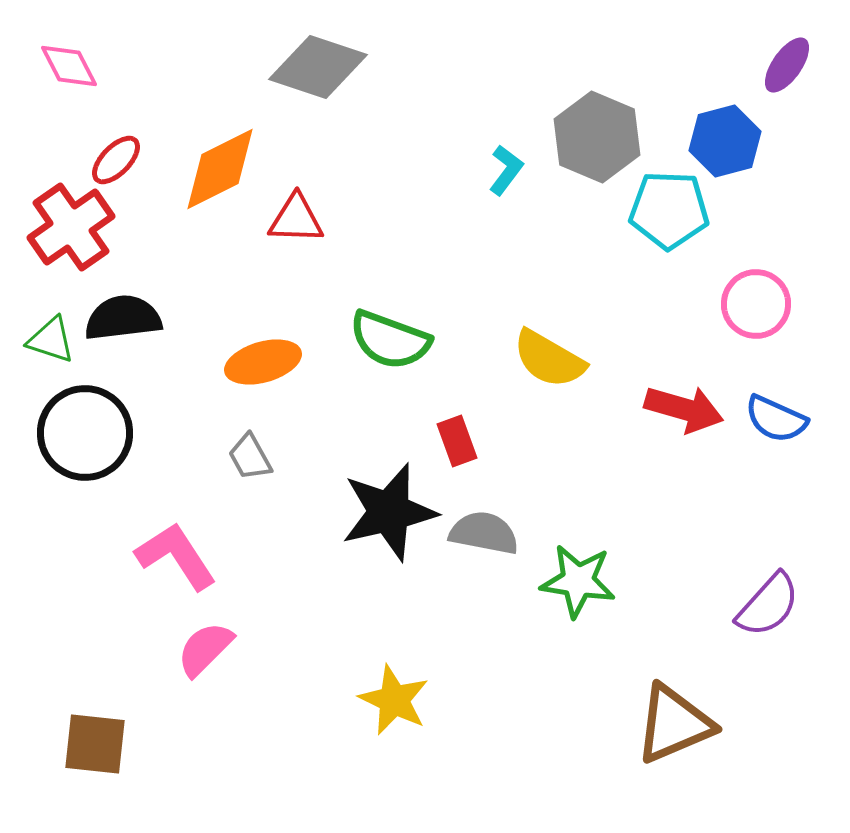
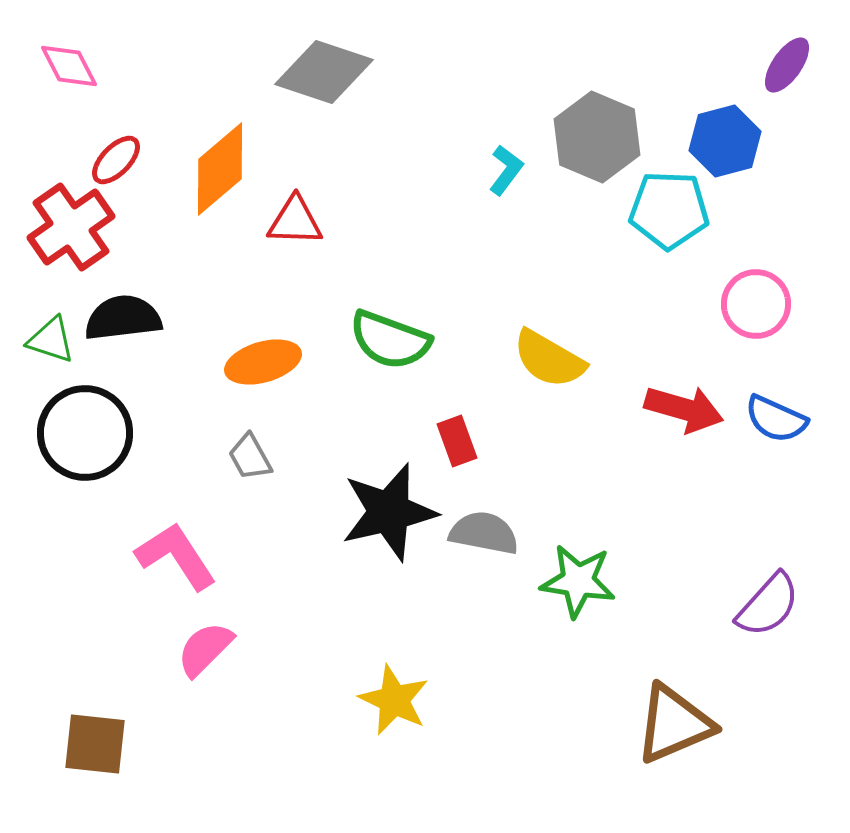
gray diamond: moved 6 px right, 5 px down
orange diamond: rotated 14 degrees counterclockwise
red triangle: moved 1 px left, 2 px down
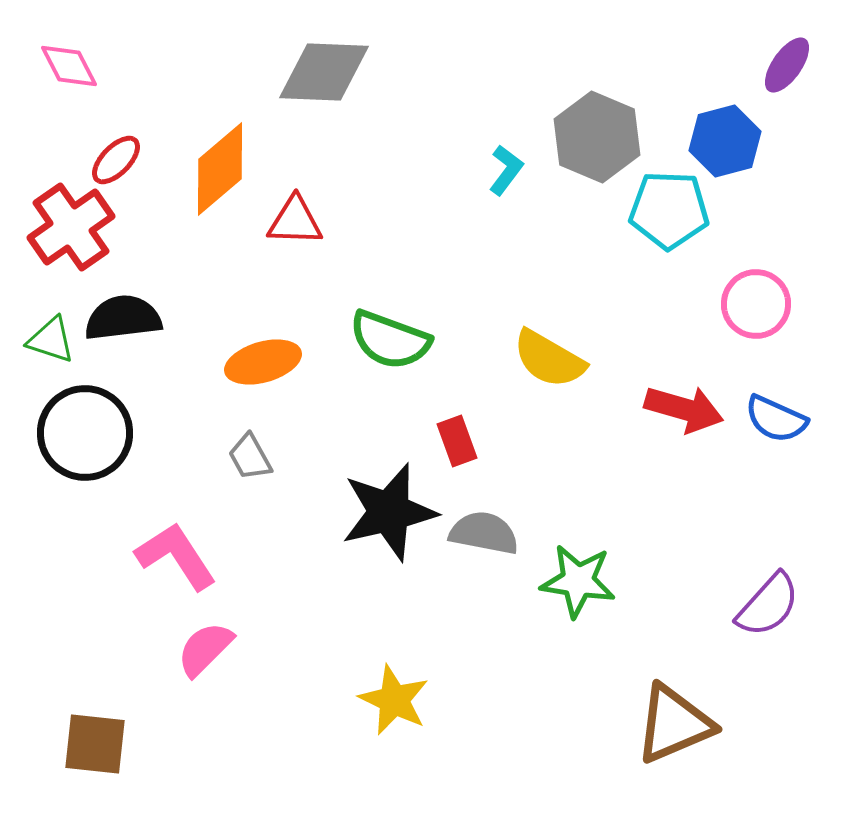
gray diamond: rotated 16 degrees counterclockwise
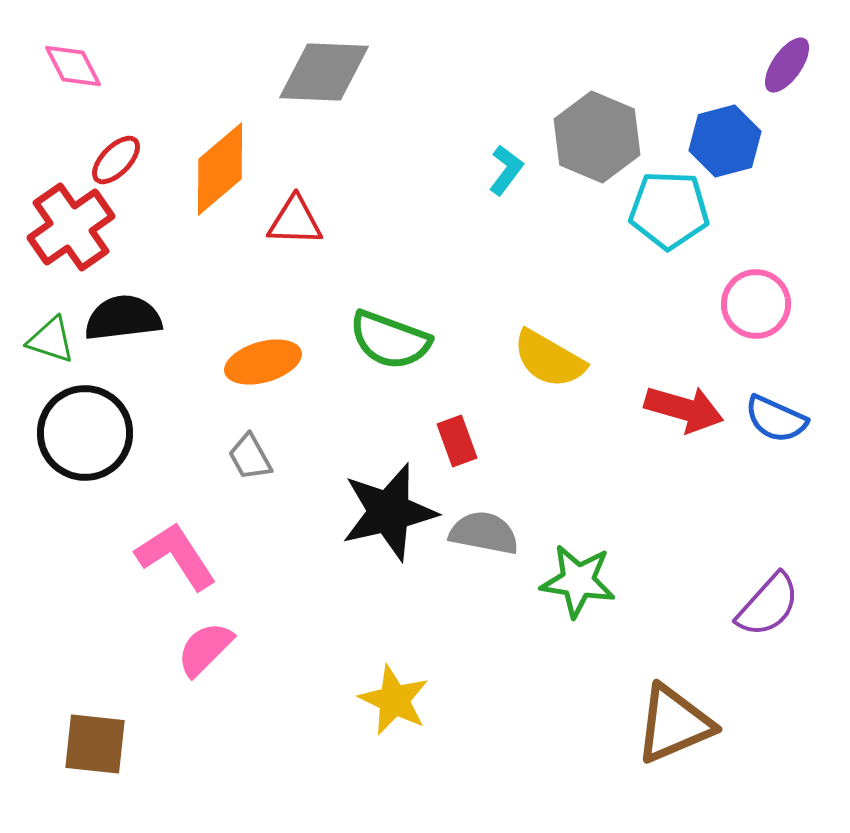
pink diamond: moved 4 px right
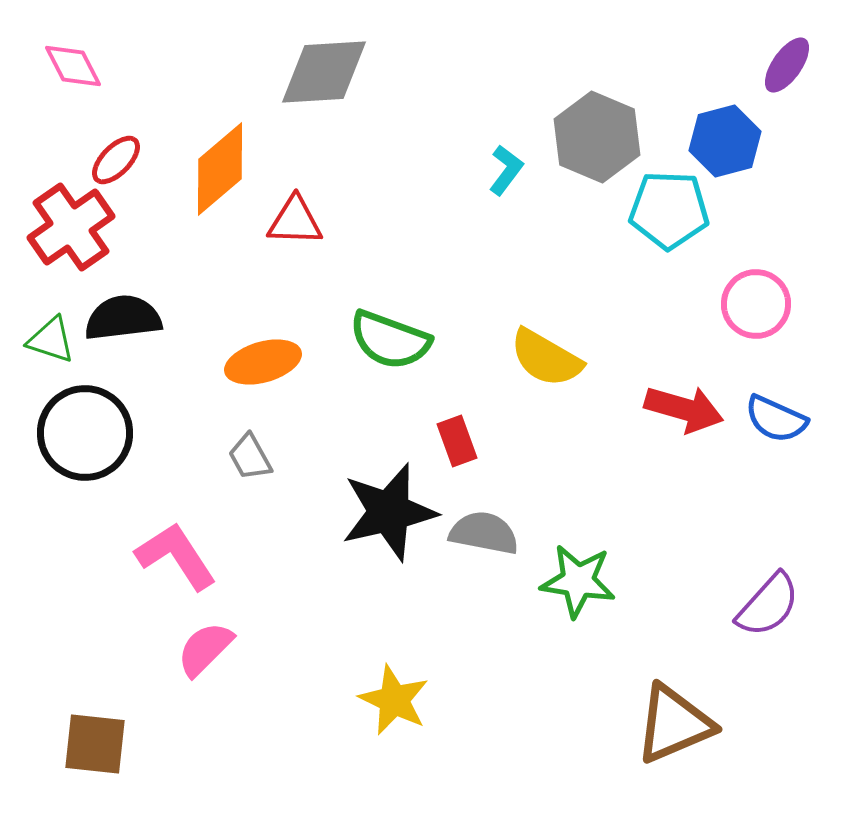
gray diamond: rotated 6 degrees counterclockwise
yellow semicircle: moved 3 px left, 1 px up
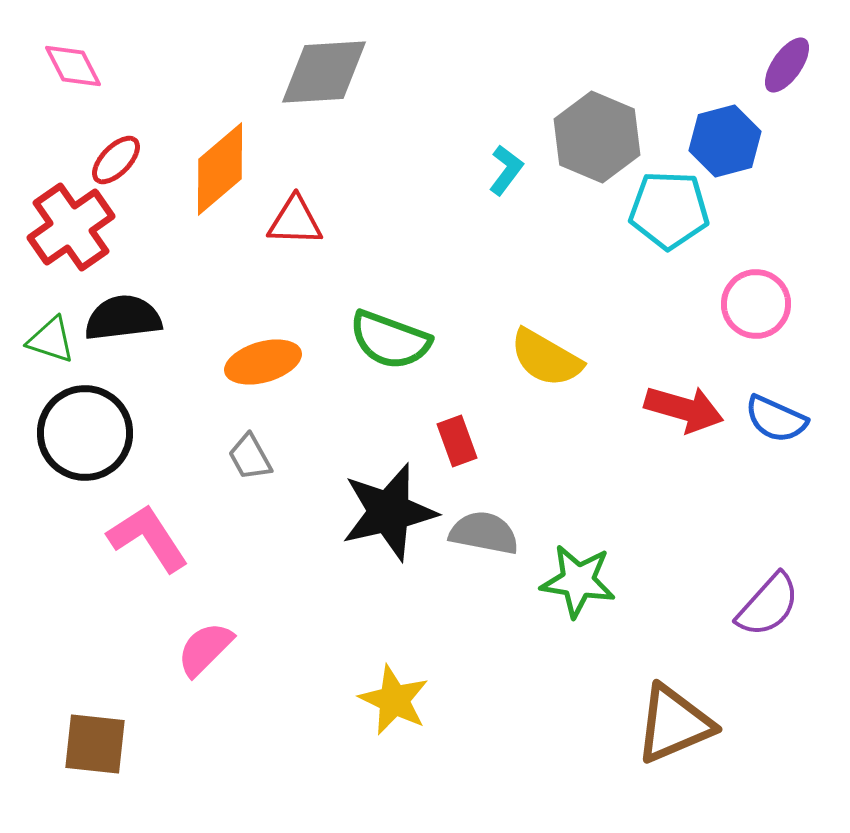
pink L-shape: moved 28 px left, 18 px up
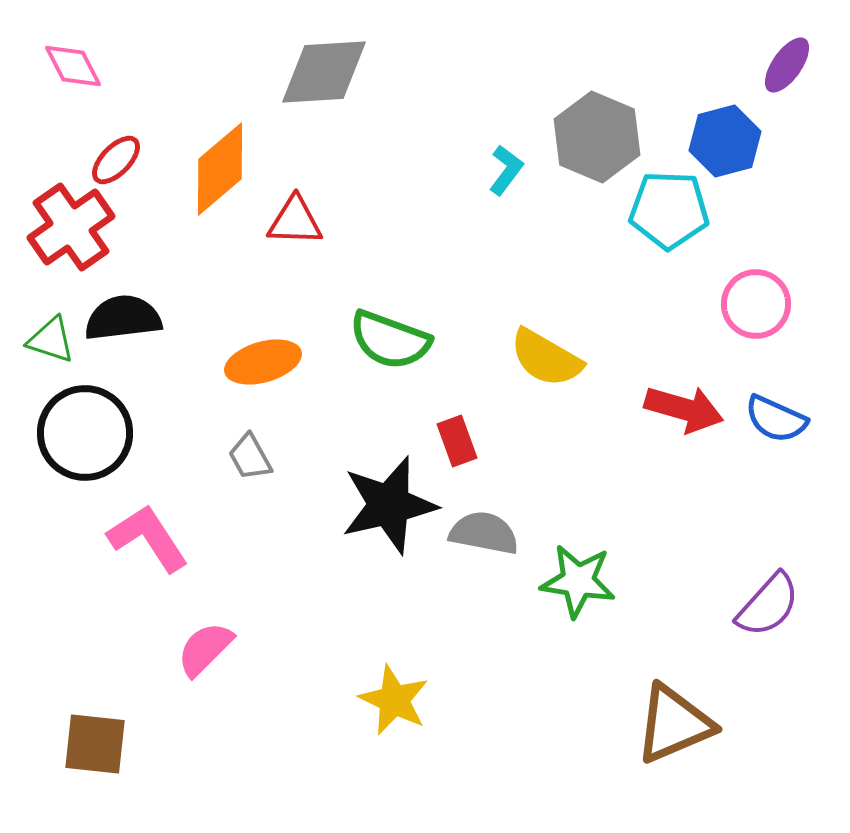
black star: moved 7 px up
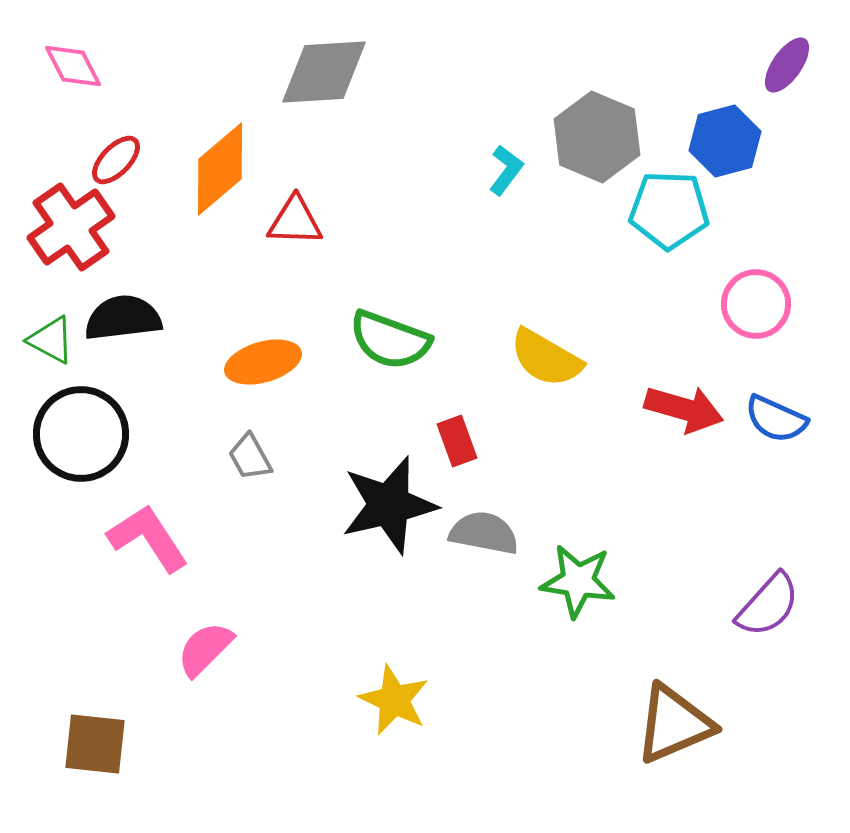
green triangle: rotated 10 degrees clockwise
black circle: moved 4 px left, 1 px down
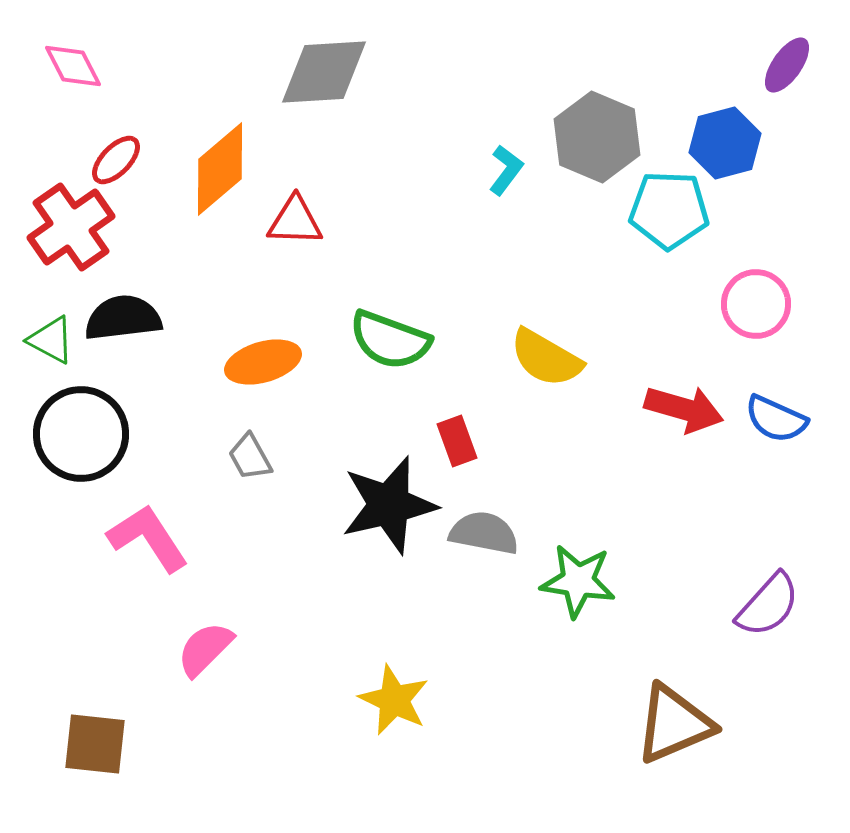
blue hexagon: moved 2 px down
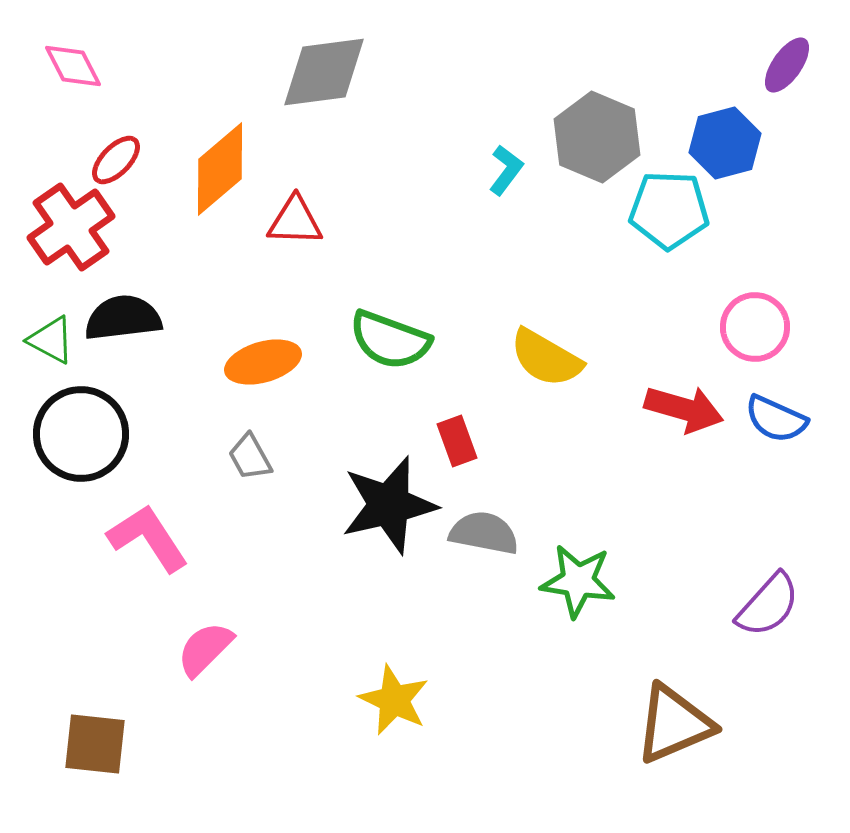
gray diamond: rotated 4 degrees counterclockwise
pink circle: moved 1 px left, 23 px down
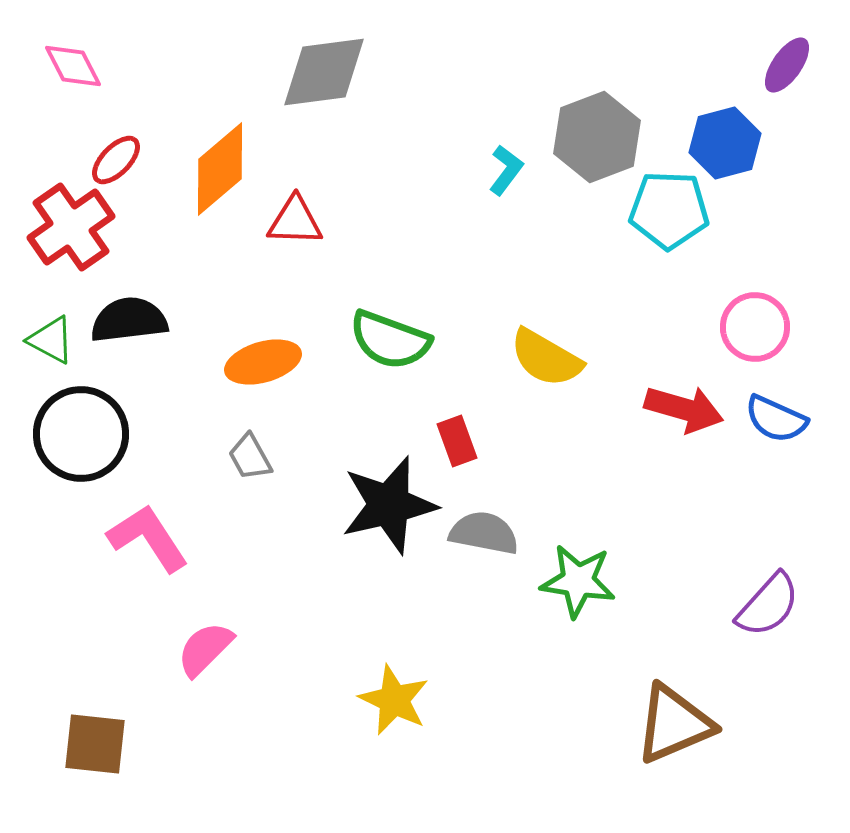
gray hexagon: rotated 16 degrees clockwise
black semicircle: moved 6 px right, 2 px down
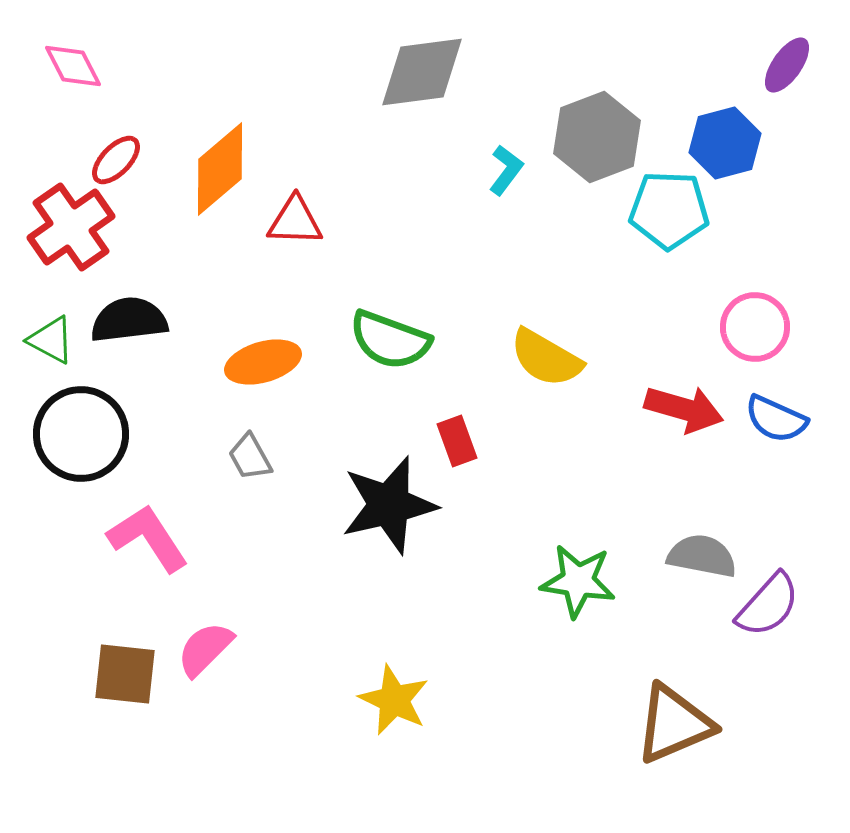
gray diamond: moved 98 px right
gray semicircle: moved 218 px right, 23 px down
brown square: moved 30 px right, 70 px up
